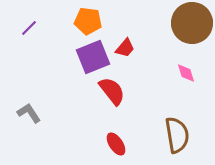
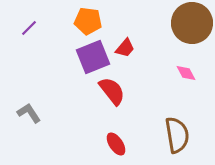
pink diamond: rotated 10 degrees counterclockwise
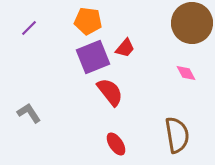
red semicircle: moved 2 px left, 1 px down
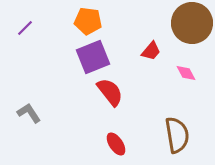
purple line: moved 4 px left
red trapezoid: moved 26 px right, 3 px down
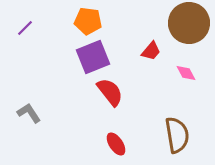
brown circle: moved 3 px left
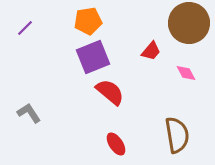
orange pentagon: rotated 16 degrees counterclockwise
red semicircle: rotated 12 degrees counterclockwise
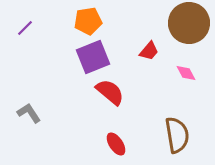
red trapezoid: moved 2 px left
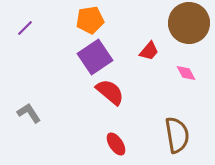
orange pentagon: moved 2 px right, 1 px up
purple square: moved 2 px right; rotated 12 degrees counterclockwise
